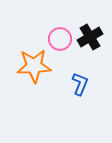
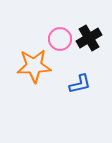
black cross: moved 1 px left, 1 px down
blue L-shape: rotated 55 degrees clockwise
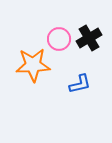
pink circle: moved 1 px left
orange star: moved 1 px left, 1 px up
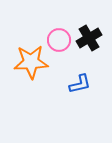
pink circle: moved 1 px down
orange star: moved 2 px left, 3 px up
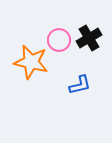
orange star: rotated 16 degrees clockwise
blue L-shape: moved 1 px down
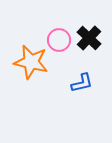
black cross: rotated 15 degrees counterclockwise
blue L-shape: moved 2 px right, 2 px up
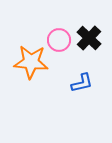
orange star: rotated 8 degrees counterclockwise
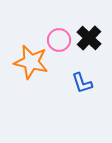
orange star: rotated 8 degrees clockwise
blue L-shape: rotated 85 degrees clockwise
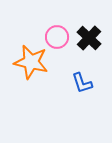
pink circle: moved 2 px left, 3 px up
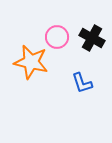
black cross: moved 3 px right; rotated 15 degrees counterclockwise
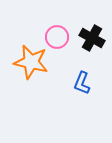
blue L-shape: rotated 40 degrees clockwise
